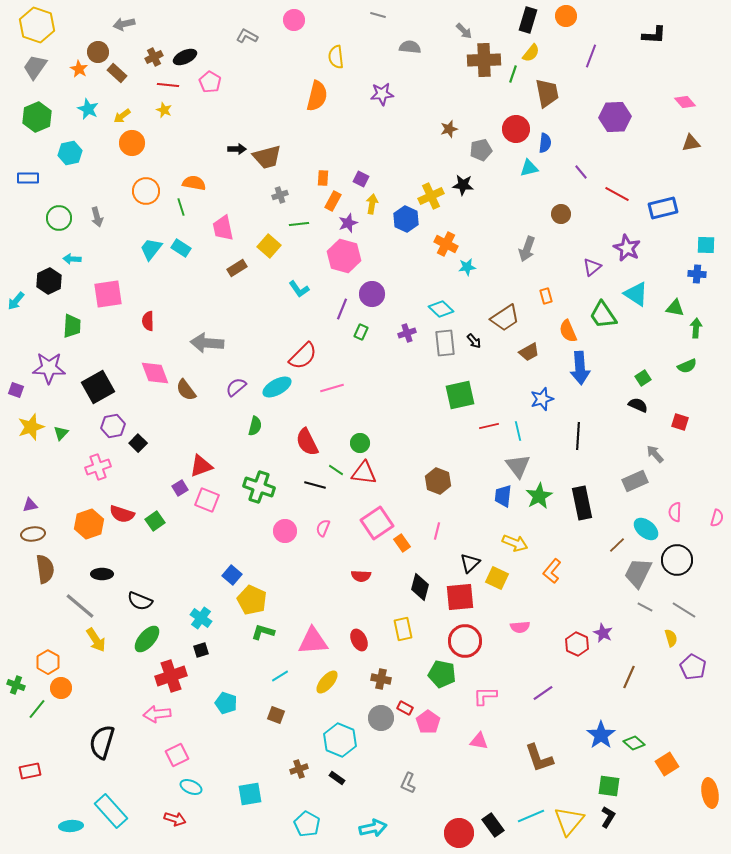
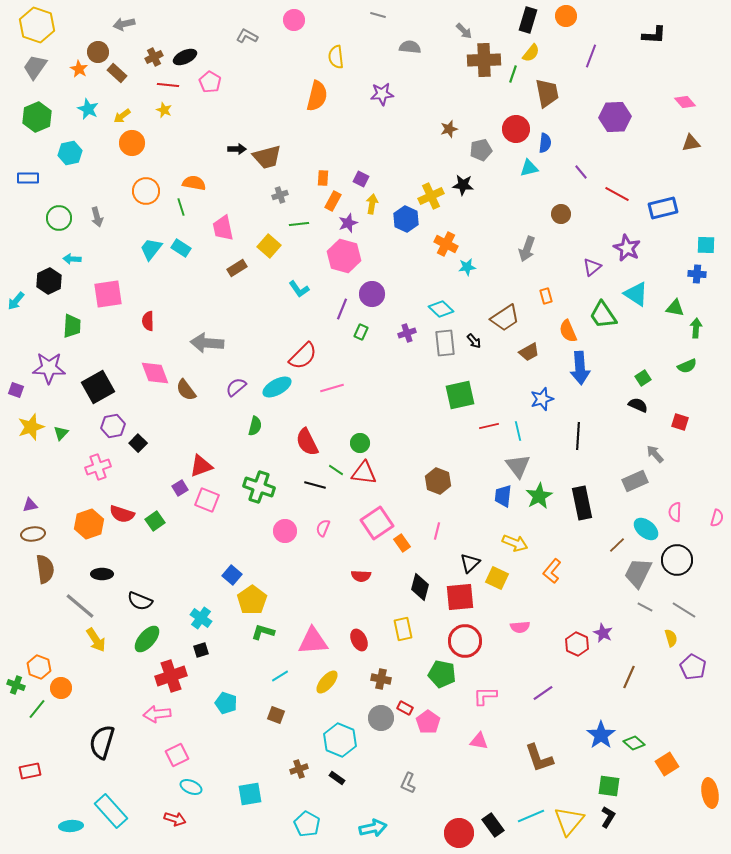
yellow pentagon at (252, 600): rotated 12 degrees clockwise
orange hexagon at (48, 662): moved 9 px left, 5 px down; rotated 10 degrees counterclockwise
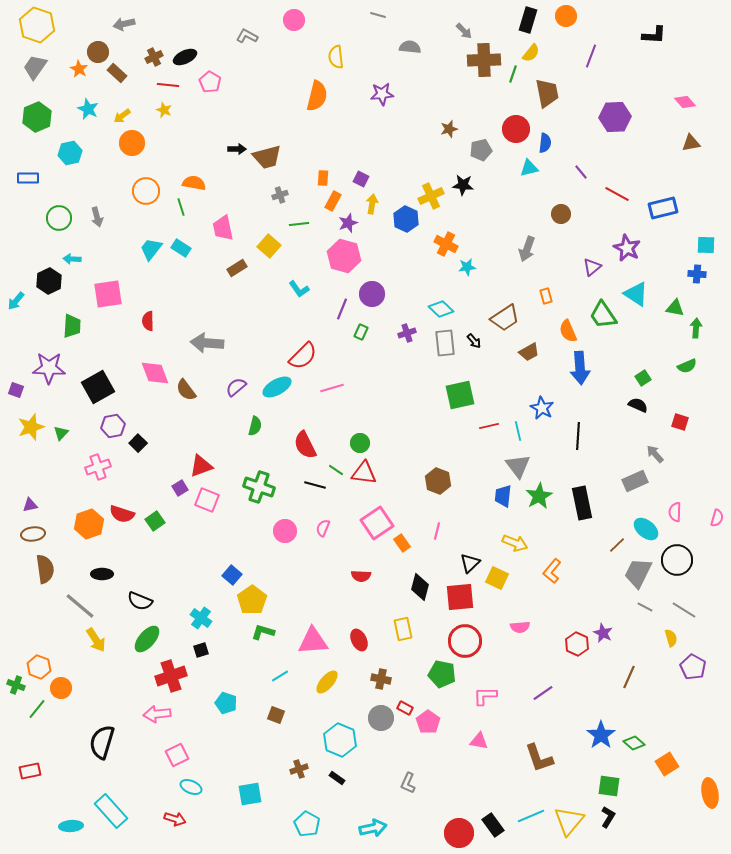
blue star at (542, 399): moved 9 px down; rotated 25 degrees counterclockwise
red semicircle at (307, 442): moved 2 px left, 3 px down
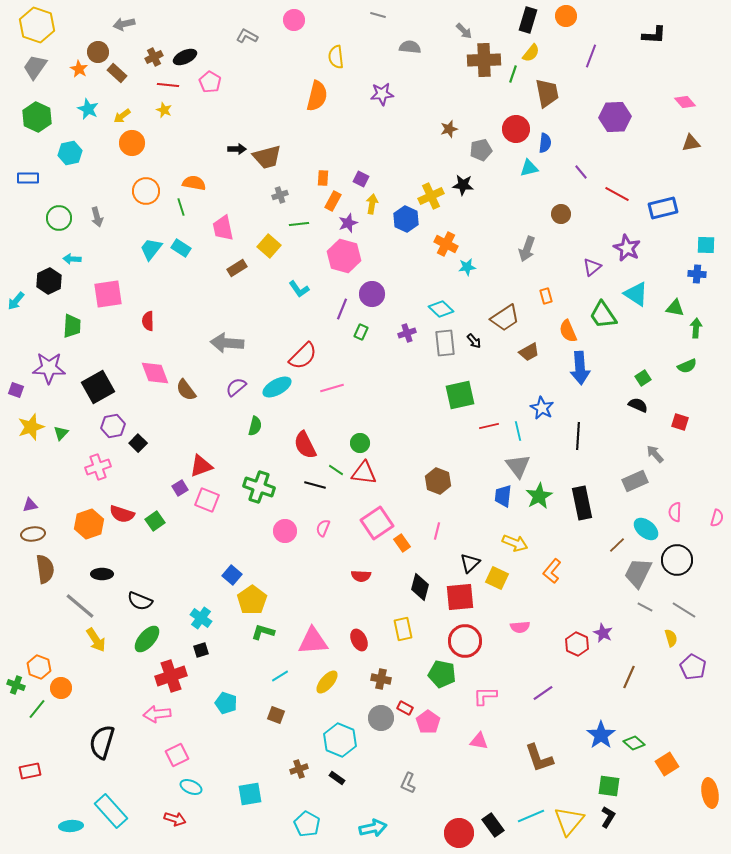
green hexagon at (37, 117): rotated 12 degrees counterclockwise
gray arrow at (207, 343): moved 20 px right
